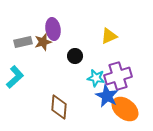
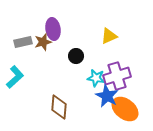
black circle: moved 1 px right
purple cross: moved 1 px left
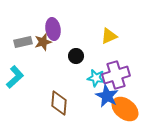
purple cross: moved 1 px left, 1 px up
brown diamond: moved 4 px up
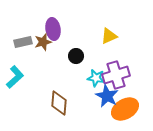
orange ellipse: rotated 68 degrees counterclockwise
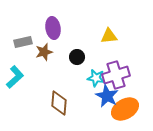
purple ellipse: moved 1 px up
yellow triangle: rotated 18 degrees clockwise
brown star: moved 1 px right, 10 px down
black circle: moved 1 px right, 1 px down
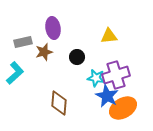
cyan L-shape: moved 4 px up
orange ellipse: moved 2 px left, 1 px up
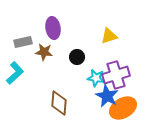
yellow triangle: rotated 12 degrees counterclockwise
brown star: rotated 24 degrees clockwise
